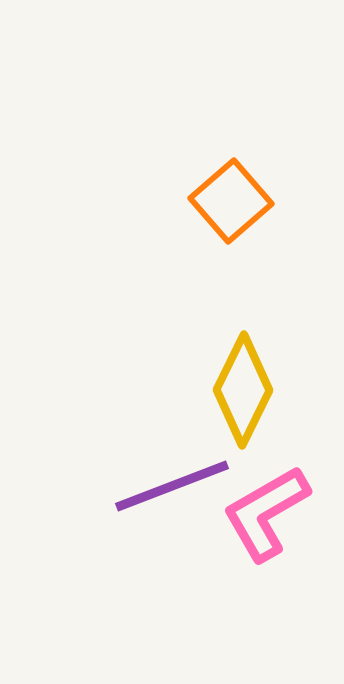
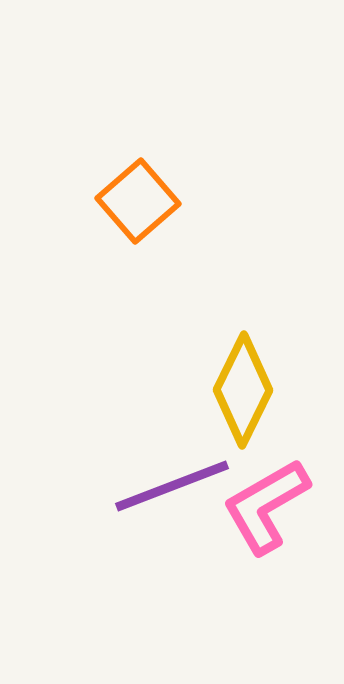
orange square: moved 93 px left
pink L-shape: moved 7 px up
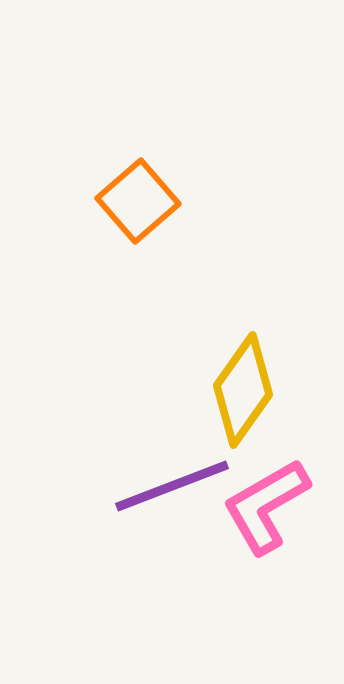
yellow diamond: rotated 9 degrees clockwise
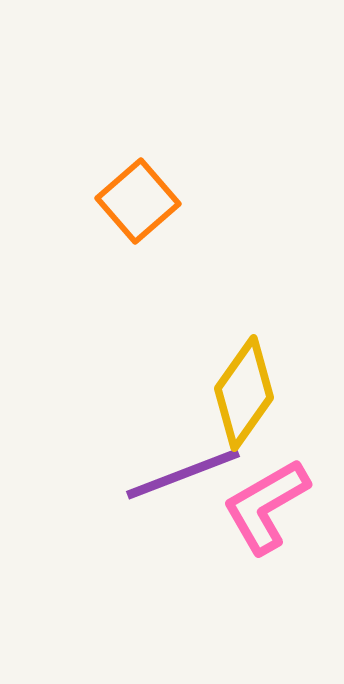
yellow diamond: moved 1 px right, 3 px down
purple line: moved 11 px right, 12 px up
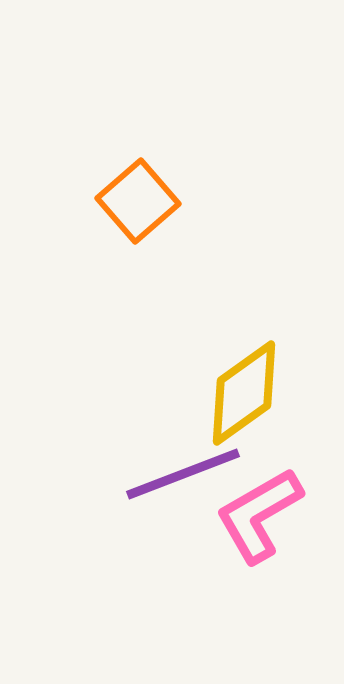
yellow diamond: rotated 19 degrees clockwise
pink L-shape: moved 7 px left, 9 px down
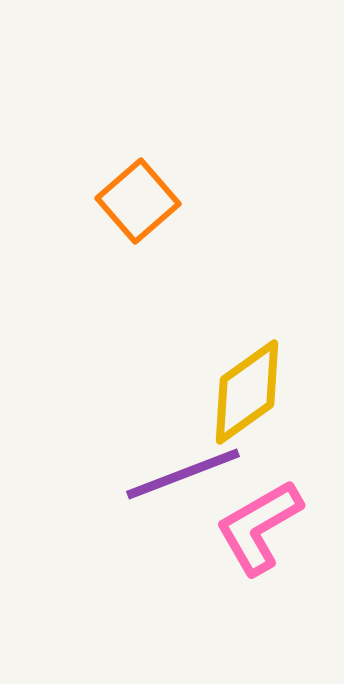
yellow diamond: moved 3 px right, 1 px up
pink L-shape: moved 12 px down
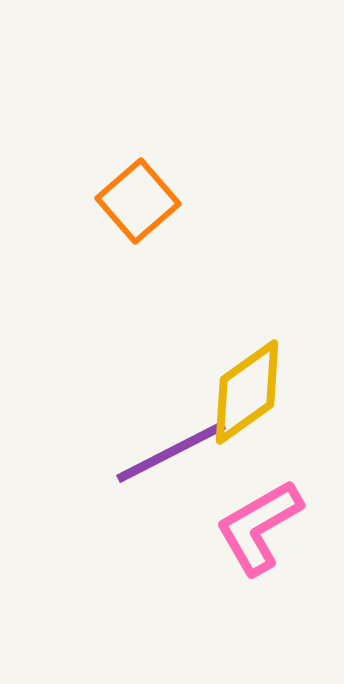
purple line: moved 12 px left, 22 px up; rotated 6 degrees counterclockwise
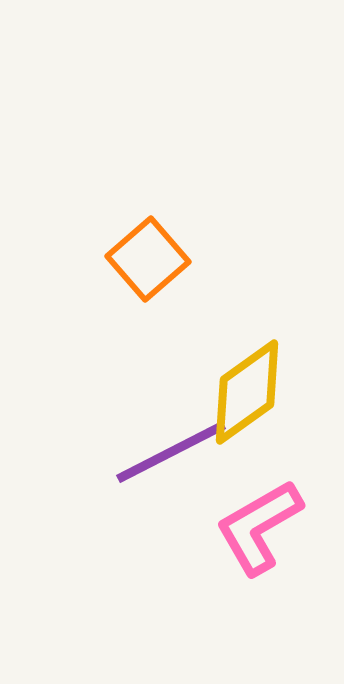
orange square: moved 10 px right, 58 px down
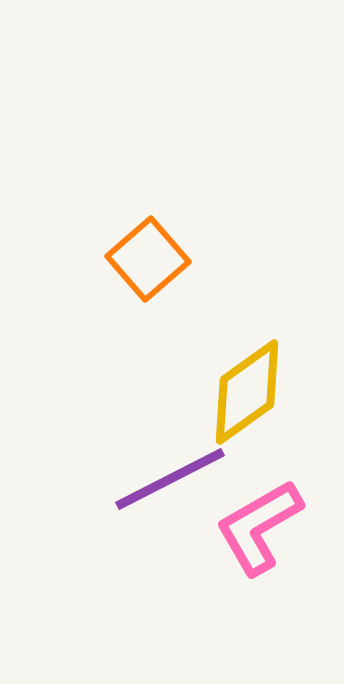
purple line: moved 1 px left, 27 px down
